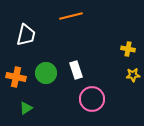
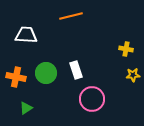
white trapezoid: rotated 100 degrees counterclockwise
yellow cross: moved 2 px left
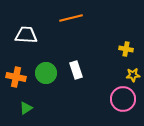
orange line: moved 2 px down
pink circle: moved 31 px right
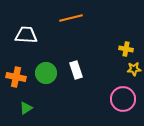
yellow star: moved 1 px right, 6 px up
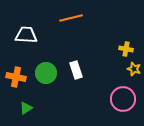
yellow star: rotated 24 degrees clockwise
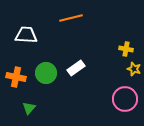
white rectangle: moved 2 px up; rotated 72 degrees clockwise
pink circle: moved 2 px right
green triangle: moved 3 px right; rotated 16 degrees counterclockwise
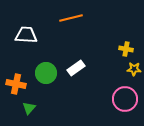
yellow star: rotated 16 degrees counterclockwise
orange cross: moved 7 px down
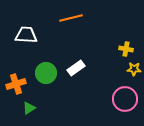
orange cross: rotated 30 degrees counterclockwise
green triangle: rotated 16 degrees clockwise
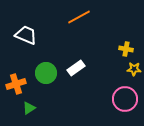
orange line: moved 8 px right, 1 px up; rotated 15 degrees counterclockwise
white trapezoid: rotated 20 degrees clockwise
